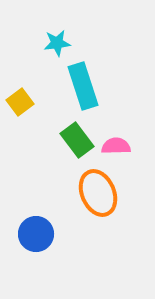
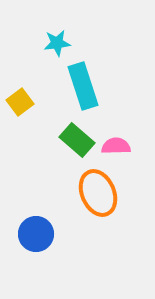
green rectangle: rotated 12 degrees counterclockwise
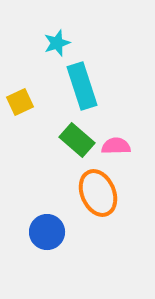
cyan star: rotated 12 degrees counterclockwise
cyan rectangle: moved 1 px left
yellow square: rotated 12 degrees clockwise
blue circle: moved 11 px right, 2 px up
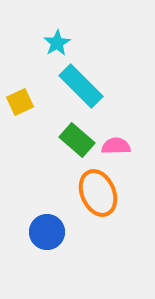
cyan star: rotated 12 degrees counterclockwise
cyan rectangle: moved 1 px left; rotated 27 degrees counterclockwise
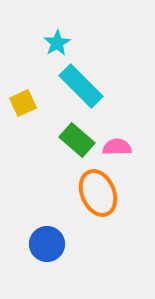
yellow square: moved 3 px right, 1 px down
pink semicircle: moved 1 px right, 1 px down
blue circle: moved 12 px down
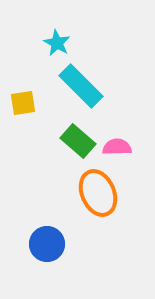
cyan star: rotated 12 degrees counterclockwise
yellow square: rotated 16 degrees clockwise
green rectangle: moved 1 px right, 1 px down
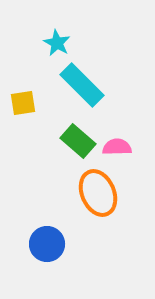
cyan rectangle: moved 1 px right, 1 px up
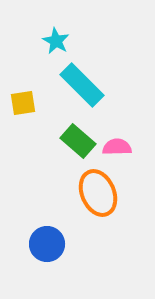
cyan star: moved 1 px left, 2 px up
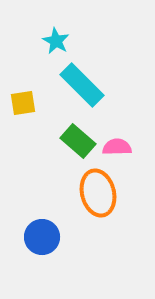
orange ellipse: rotated 9 degrees clockwise
blue circle: moved 5 px left, 7 px up
